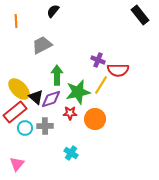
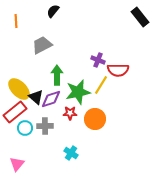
black rectangle: moved 2 px down
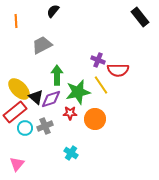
yellow line: rotated 66 degrees counterclockwise
gray cross: rotated 21 degrees counterclockwise
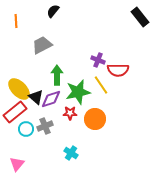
cyan circle: moved 1 px right, 1 px down
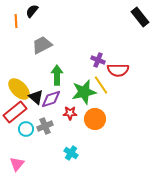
black semicircle: moved 21 px left
green star: moved 6 px right
